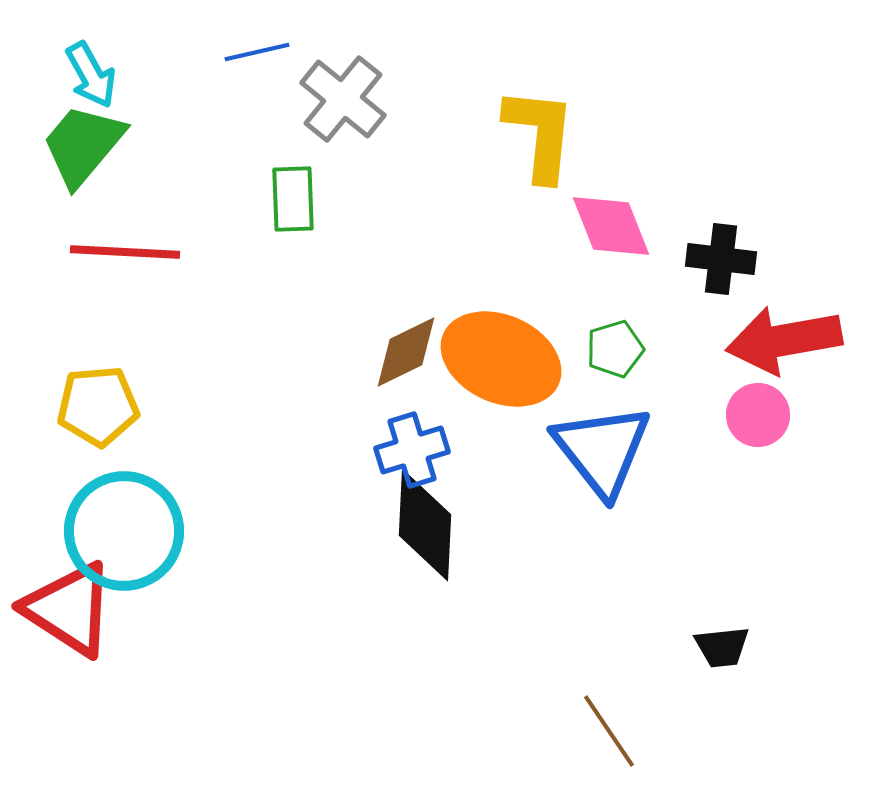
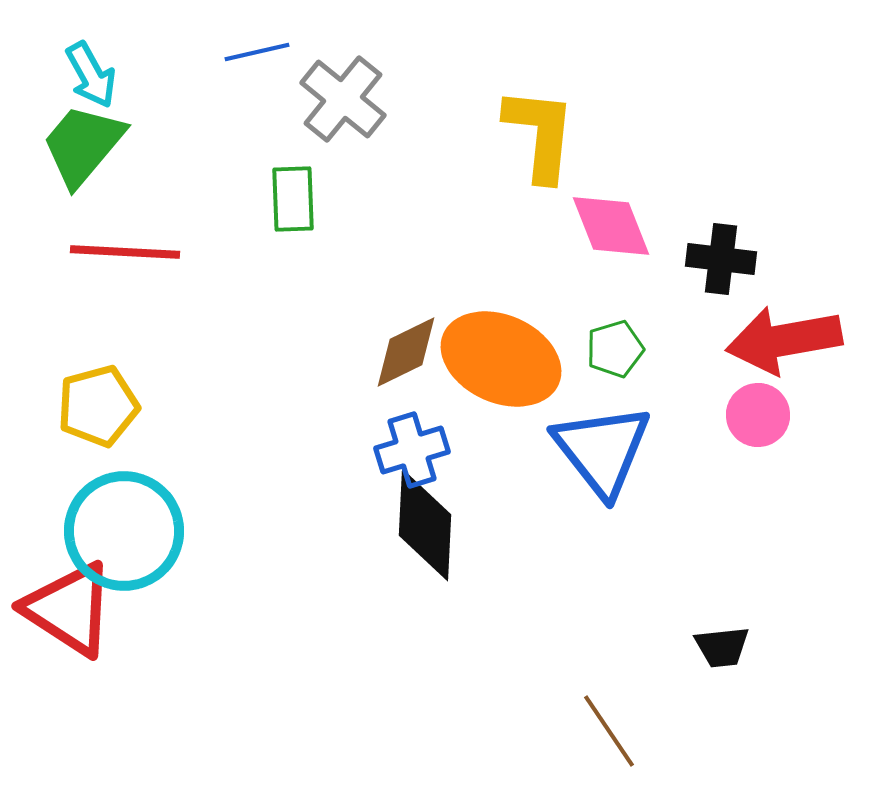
yellow pentagon: rotated 10 degrees counterclockwise
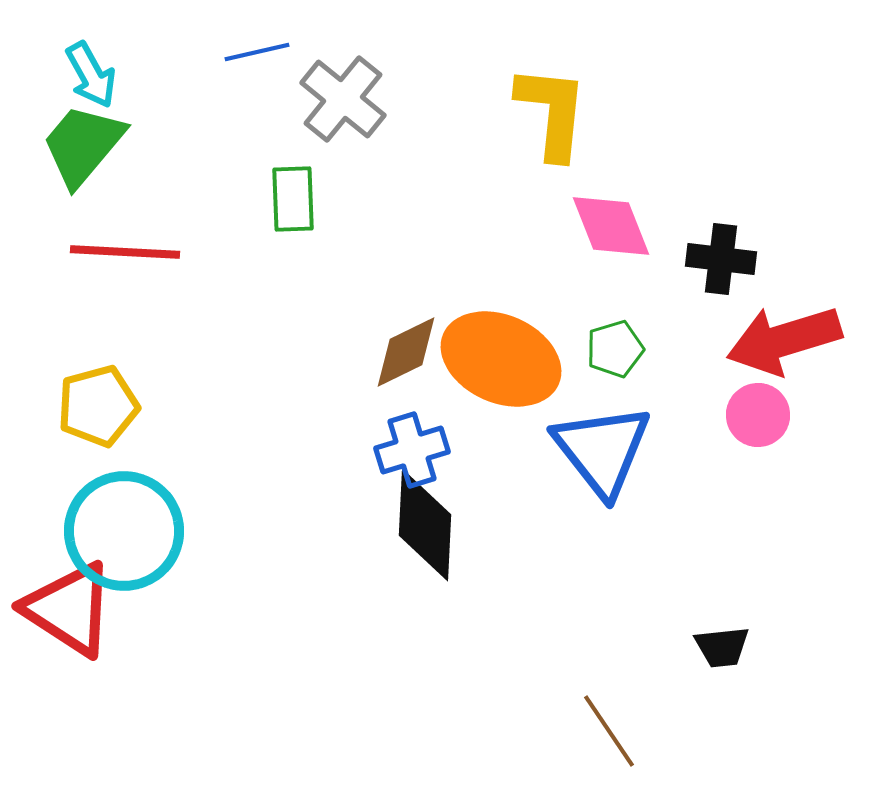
yellow L-shape: moved 12 px right, 22 px up
red arrow: rotated 7 degrees counterclockwise
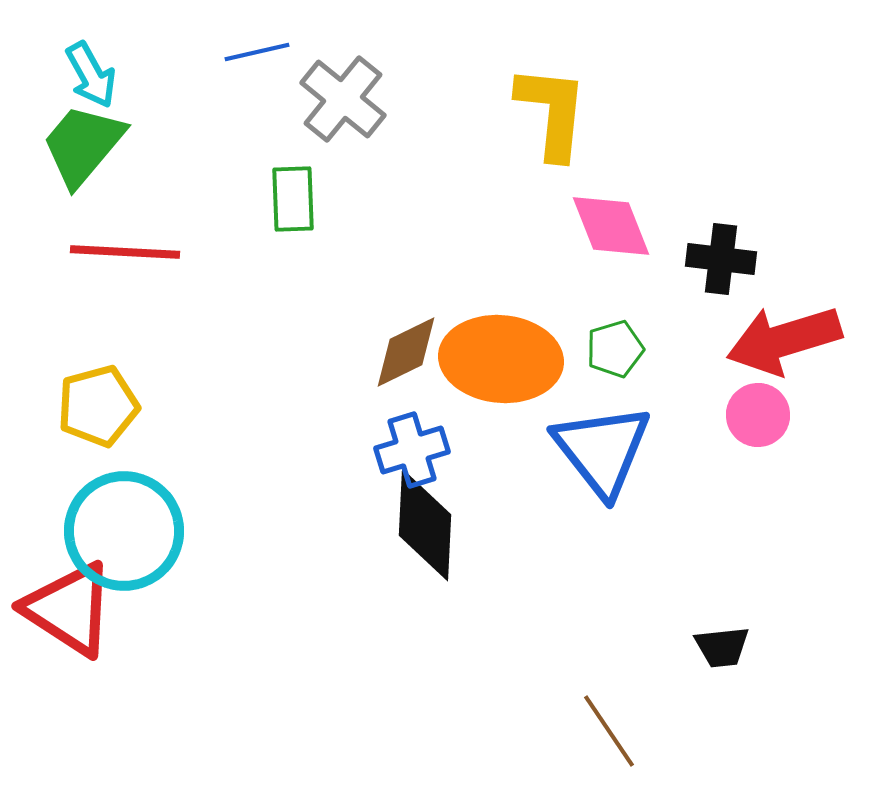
orange ellipse: rotated 19 degrees counterclockwise
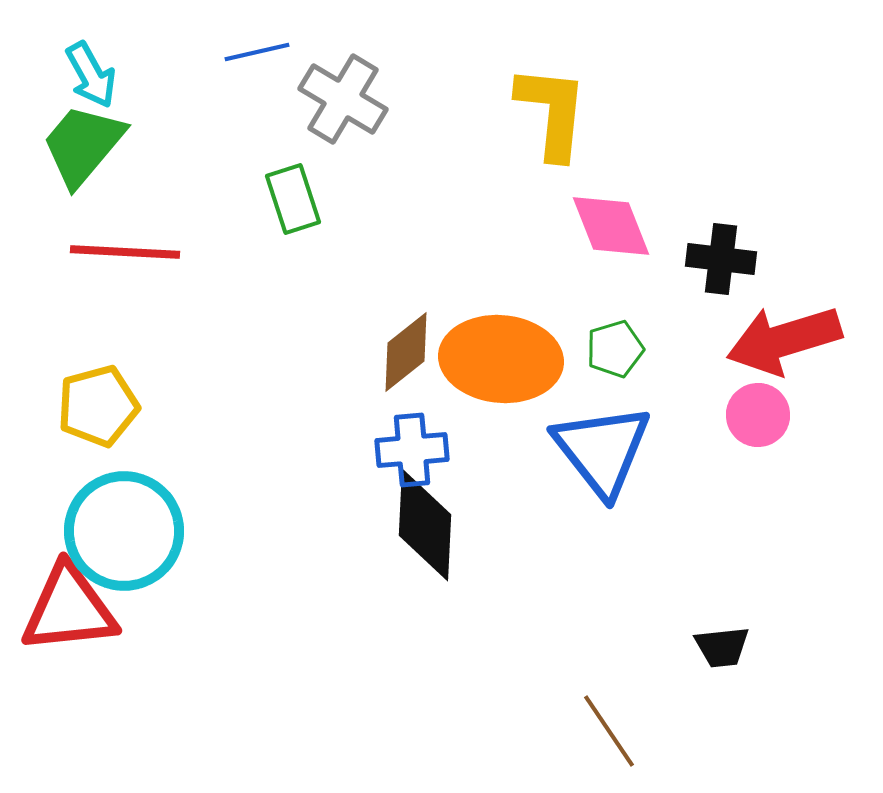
gray cross: rotated 8 degrees counterclockwise
green rectangle: rotated 16 degrees counterclockwise
brown diamond: rotated 12 degrees counterclockwise
blue cross: rotated 12 degrees clockwise
red triangle: rotated 39 degrees counterclockwise
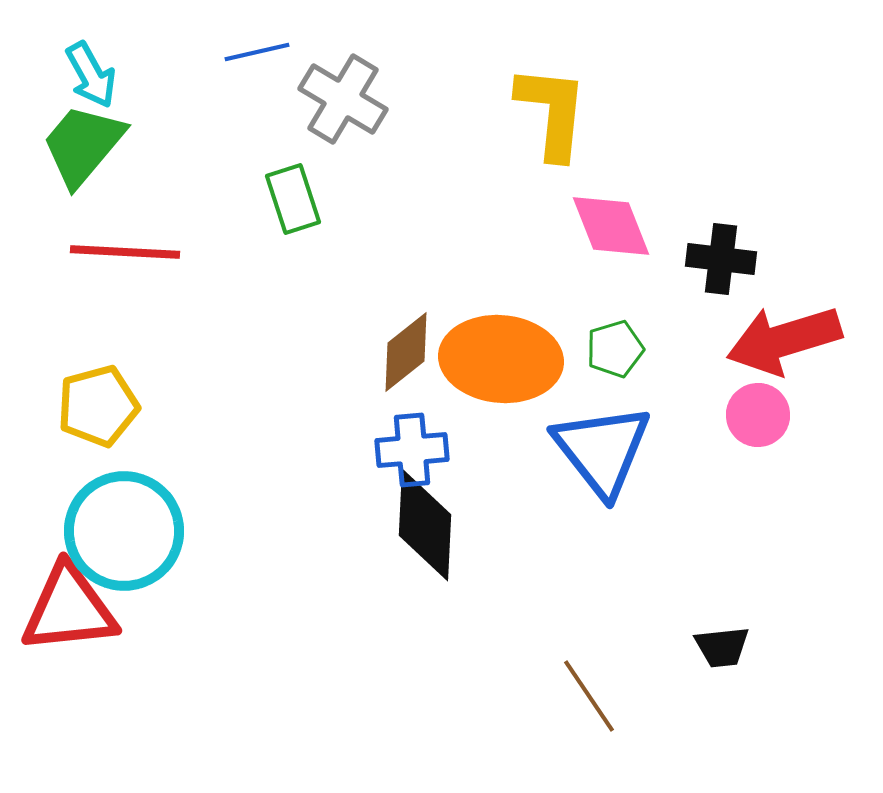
brown line: moved 20 px left, 35 px up
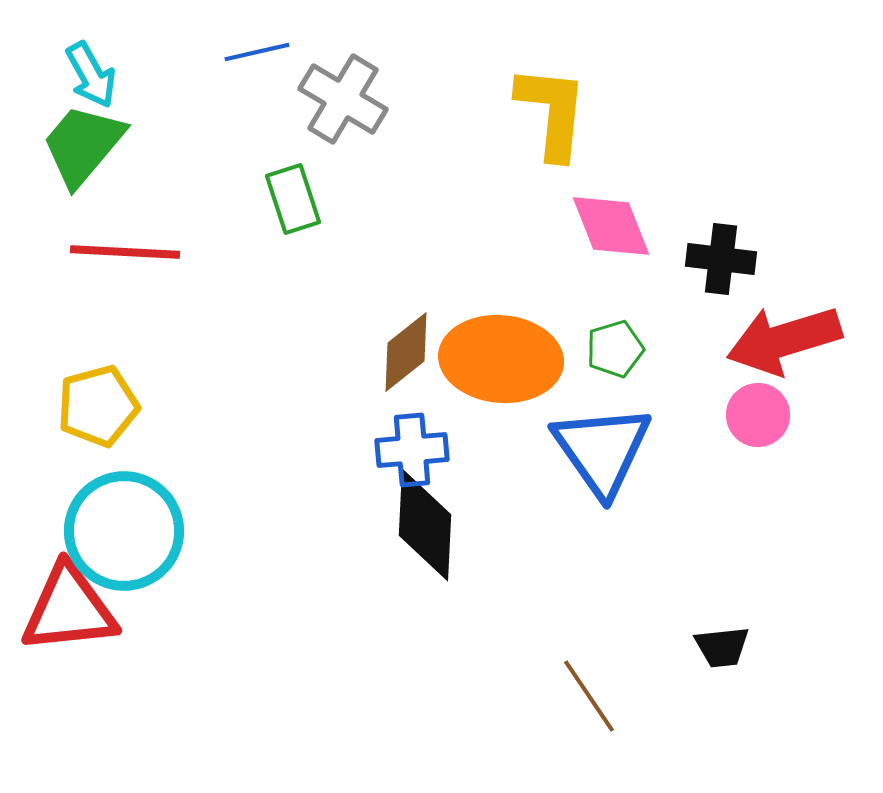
blue triangle: rotated 3 degrees clockwise
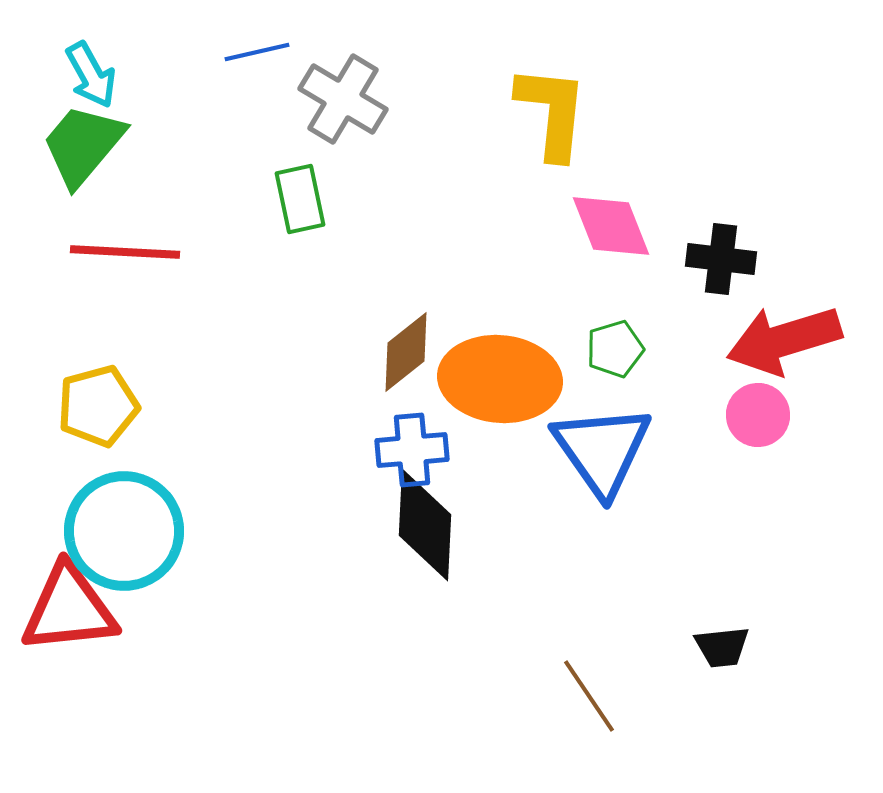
green rectangle: moved 7 px right; rotated 6 degrees clockwise
orange ellipse: moved 1 px left, 20 px down
